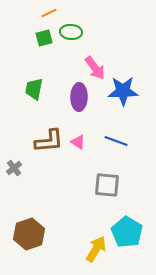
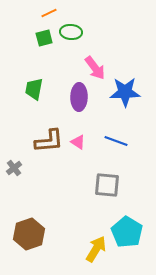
blue star: moved 2 px right, 1 px down
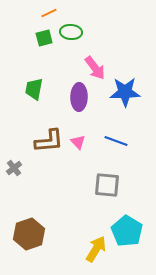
pink triangle: rotated 14 degrees clockwise
cyan pentagon: moved 1 px up
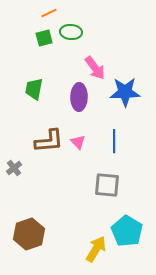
blue line: moved 2 px left; rotated 70 degrees clockwise
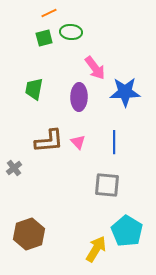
blue line: moved 1 px down
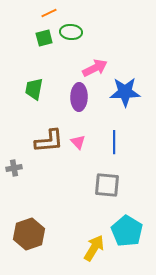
pink arrow: rotated 80 degrees counterclockwise
gray cross: rotated 28 degrees clockwise
yellow arrow: moved 2 px left, 1 px up
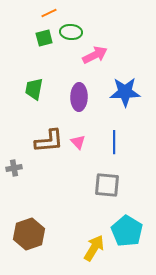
pink arrow: moved 13 px up
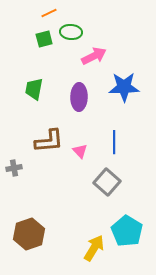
green square: moved 1 px down
pink arrow: moved 1 px left, 1 px down
blue star: moved 1 px left, 5 px up
pink triangle: moved 2 px right, 9 px down
gray square: moved 3 px up; rotated 36 degrees clockwise
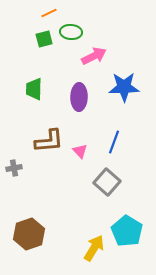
green trapezoid: rotated 10 degrees counterclockwise
blue line: rotated 20 degrees clockwise
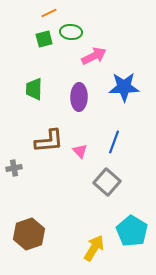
cyan pentagon: moved 5 px right
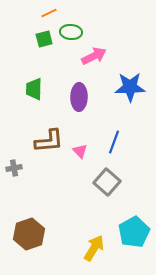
blue star: moved 6 px right
cyan pentagon: moved 2 px right, 1 px down; rotated 12 degrees clockwise
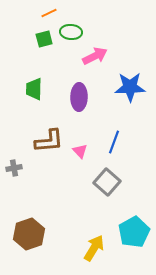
pink arrow: moved 1 px right
